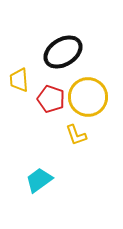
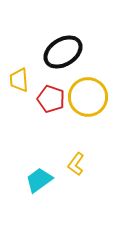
yellow L-shape: moved 29 px down; rotated 55 degrees clockwise
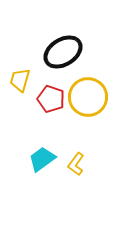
yellow trapezoid: moved 1 px right; rotated 20 degrees clockwise
cyan trapezoid: moved 3 px right, 21 px up
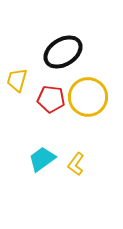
yellow trapezoid: moved 3 px left
red pentagon: rotated 12 degrees counterclockwise
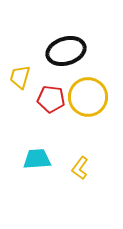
black ellipse: moved 3 px right, 1 px up; rotated 15 degrees clockwise
yellow trapezoid: moved 3 px right, 3 px up
cyan trapezoid: moved 5 px left; rotated 32 degrees clockwise
yellow L-shape: moved 4 px right, 4 px down
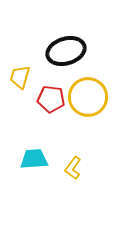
cyan trapezoid: moved 3 px left
yellow L-shape: moved 7 px left
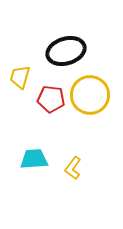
yellow circle: moved 2 px right, 2 px up
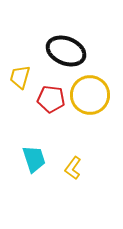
black ellipse: rotated 39 degrees clockwise
cyan trapezoid: rotated 76 degrees clockwise
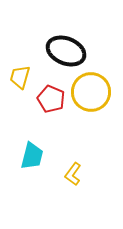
yellow circle: moved 1 px right, 3 px up
red pentagon: rotated 16 degrees clockwise
cyan trapezoid: moved 2 px left, 3 px up; rotated 32 degrees clockwise
yellow L-shape: moved 6 px down
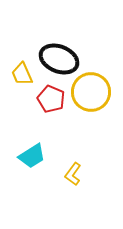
black ellipse: moved 7 px left, 8 px down
yellow trapezoid: moved 2 px right, 3 px up; rotated 40 degrees counterclockwise
cyan trapezoid: rotated 44 degrees clockwise
